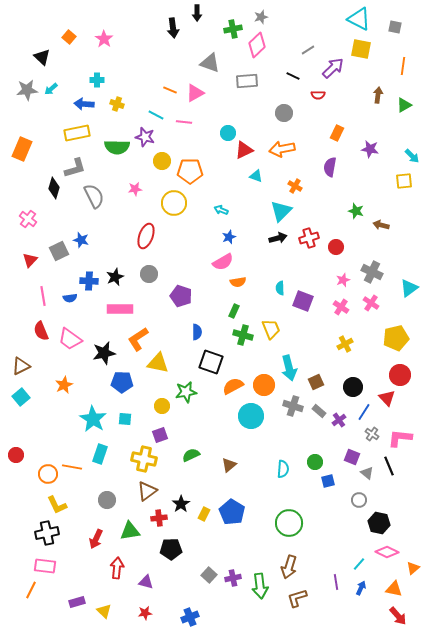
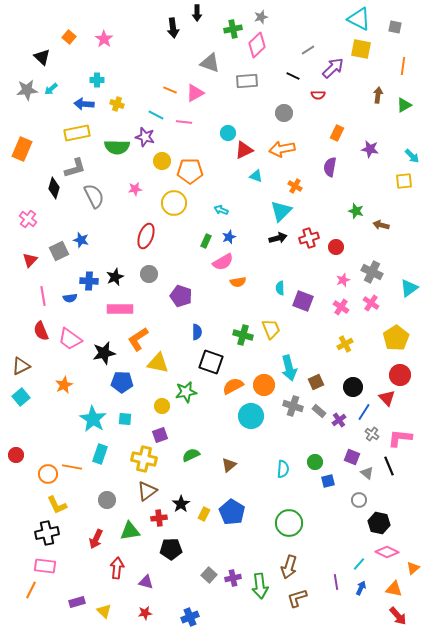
green rectangle at (234, 311): moved 28 px left, 70 px up
yellow pentagon at (396, 338): rotated 20 degrees counterclockwise
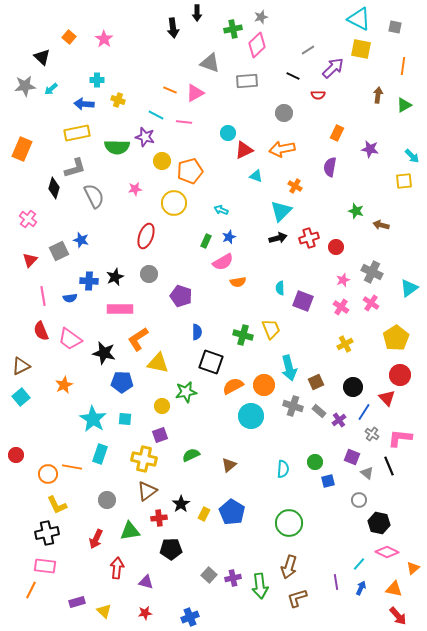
gray star at (27, 90): moved 2 px left, 4 px up
yellow cross at (117, 104): moved 1 px right, 4 px up
orange pentagon at (190, 171): rotated 15 degrees counterclockwise
black star at (104, 353): rotated 25 degrees clockwise
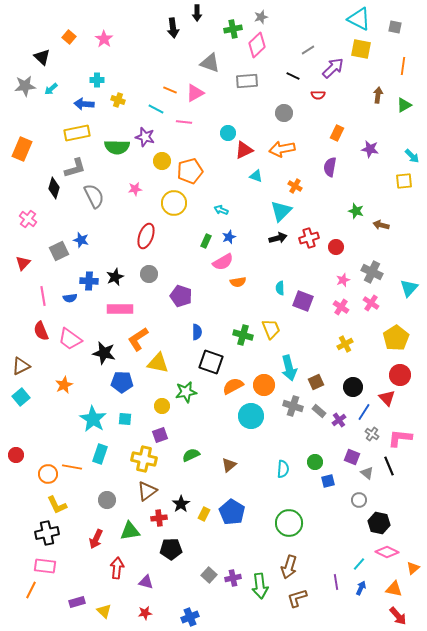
cyan line at (156, 115): moved 6 px up
red triangle at (30, 260): moved 7 px left, 3 px down
cyan triangle at (409, 288): rotated 12 degrees counterclockwise
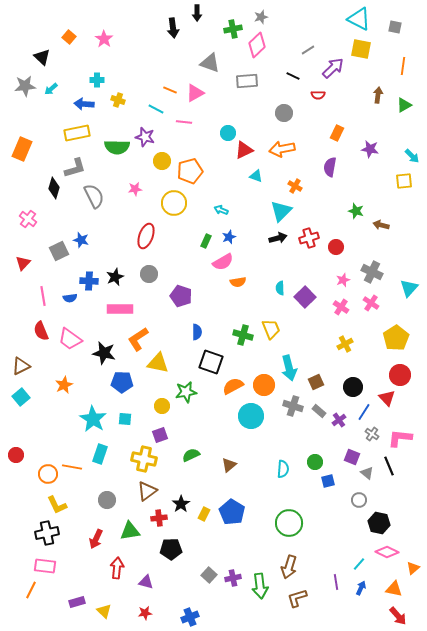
purple square at (303, 301): moved 2 px right, 4 px up; rotated 25 degrees clockwise
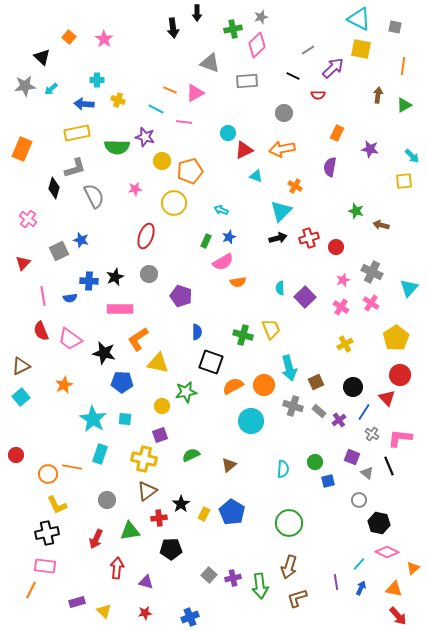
cyan circle at (251, 416): moved 5 px down
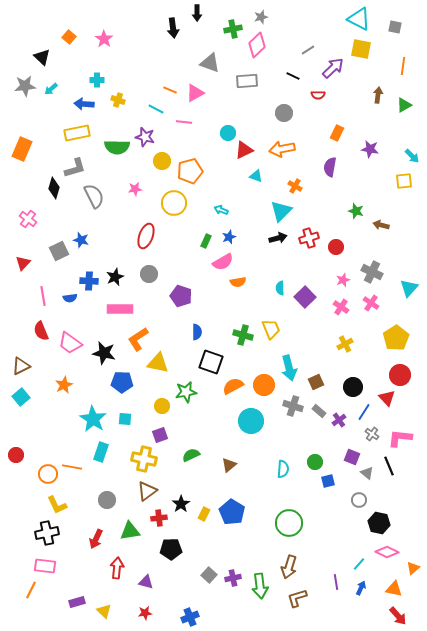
pink trapezoid at (70, 339): moved 4 px down
cyan rectangle at (100, 454): moved 1 px right, 2 px up
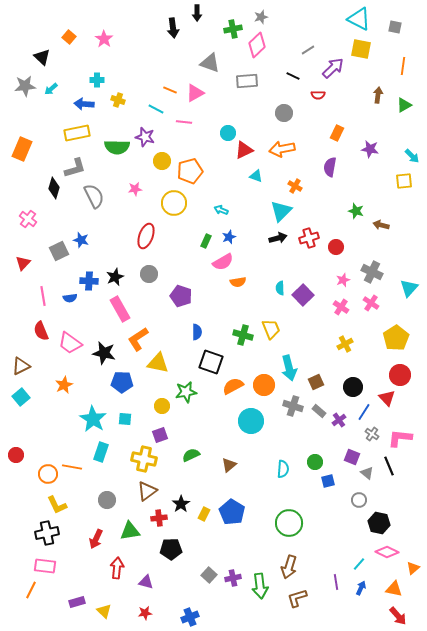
purple square at (305, 297): moved 2 px left, 2 px up
pink rectangle at (120, 309): rotated 60 degrees clockwise
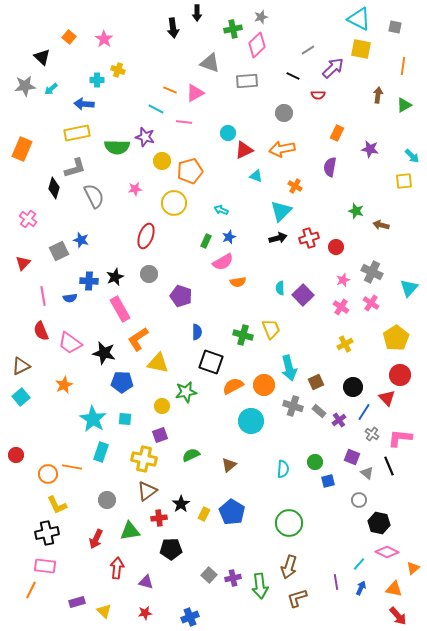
yellow cross at (118, 100): moved 30 px up
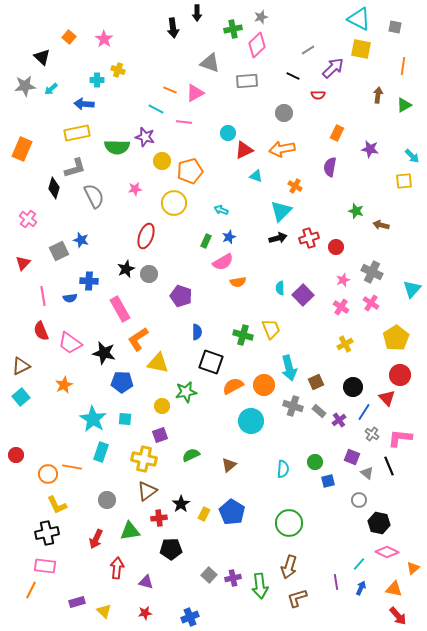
black star at (115, 277): moved 11 px right, 8 px up
cyan triangle at (409, 288): moved 3 px right, 1 px down
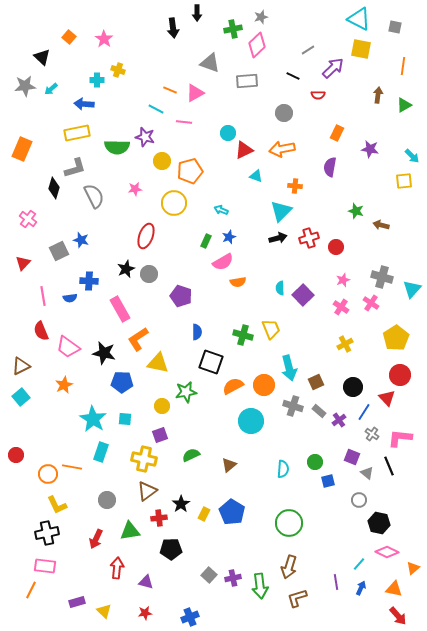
orange cross at (295, 186): rotated 24 degrees counterclockwise
gray cross at (372, 272): moved 10 px right, 5 px down; rotated 10 degrees counterclockwise
pink trapezoid at (70, 343): moved 2 px left, 4 px down
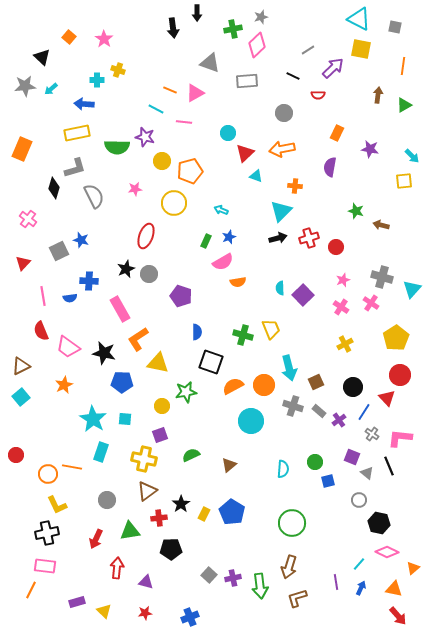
red triangle at (244, 150): moved 1 px right, 3 px down; rotated 18 degrees counterclockwise
green circle at (289, 523): moved 3 px right
